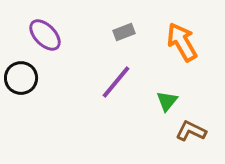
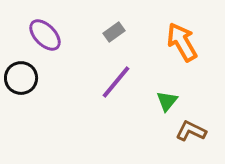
gray rectangle: moved 10 px left; rotated 15 degrees counterclockwise
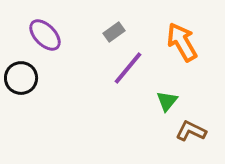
purple line: moved 12 px right, 14 px up
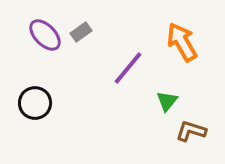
gray rectangle: moved 33 px left
black circle: moved 14 px right, 25 px down
brown L-shape: rotated 8 degrees counterclockwise
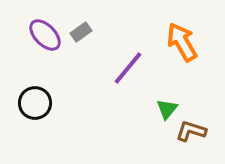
green triangle: moved 8 px down
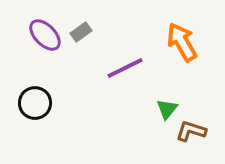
purple line: moved 3 px left; rotated 24 degrees clockwise
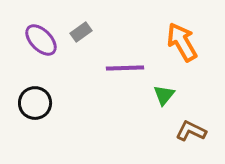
purple ellipse: moved 4 px left, 5 px down
purple line: rotated 24 degrees clockwise
green triangle: moved 3 px left, 14 px up
brown L-shape: rotated 8 degrees clockwise
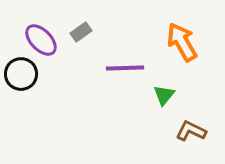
black circle: moved 14 px left, 29 px up
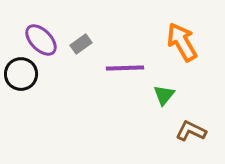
gray rectangle: moved 12 px down
